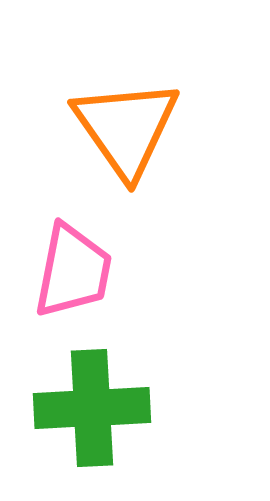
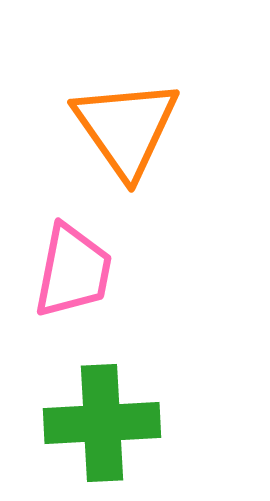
green cross: moved 10 px right, 15 px down
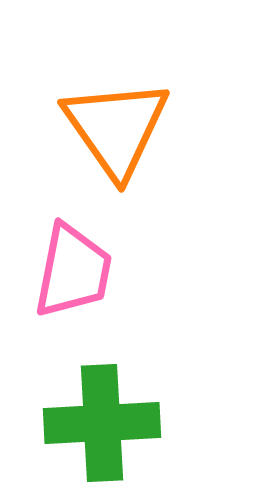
orange triangle: moved 10 px left
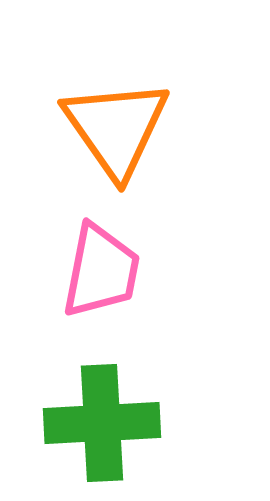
pink trapezoid: moved 28 px right
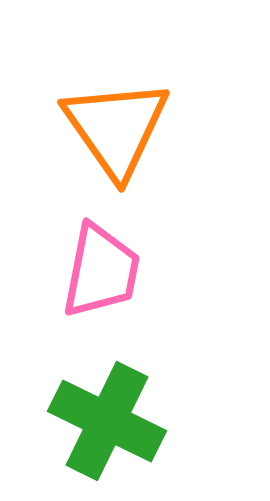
green cross: moved 5 px right, 2 px up; rotated 29 degrees clockwise
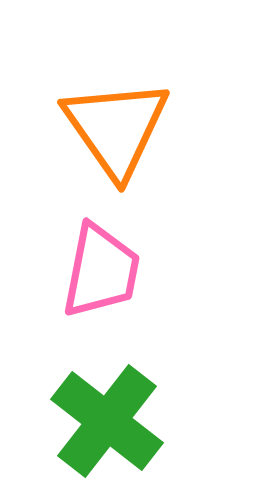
green cross: rotated 12 degrees clockwise
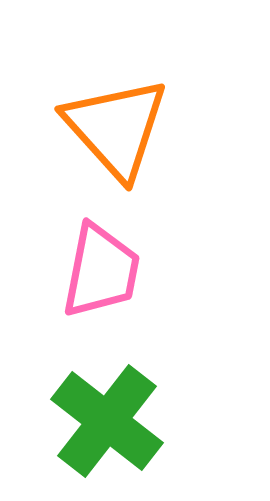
orange triangle: rotated 7 degrees counterclockwise
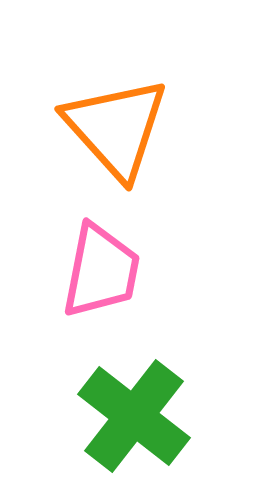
green cross: moved 27 px right, 5 px up
